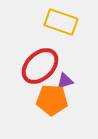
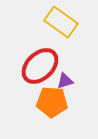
yellow rectangle: rotated 16 degrees clockwise
orange pentagon: moved 2 px down
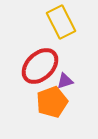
yellow rectangle: rotated 28 degrees clockwise
orange pentagon: rotated 24 degrees counterclockwise
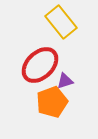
yellow rectangle: rotated 12 degrees counterclockwise
red ellipse: moved 1 px up
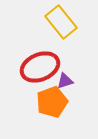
red ellipse: moved 2 px down; rotated 21 degrees clockwise
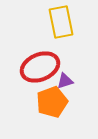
yellow rectangle: rotated 28 degrees clockwise
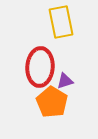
red ellipse: rotated 63 degrees counterclockwise
orange pentagon: rotated 20 degrees counterclockwise
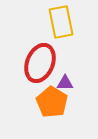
red ellipse: moved 4 px up; rotated 18 degrees clockwise
purple triangle: moved 2 px down; rotated 18 degrees clockwise
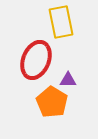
red ellipse: moved 4 px left, 3 px up
purple triangle: moved 3 px right, 3 px up
